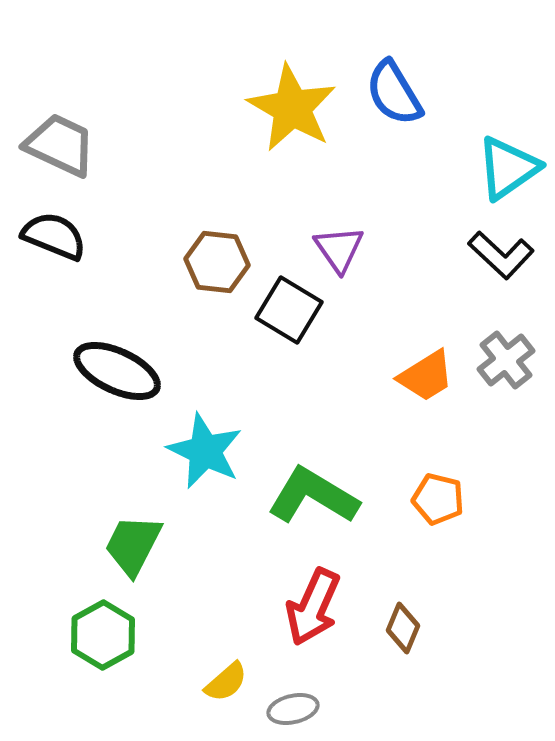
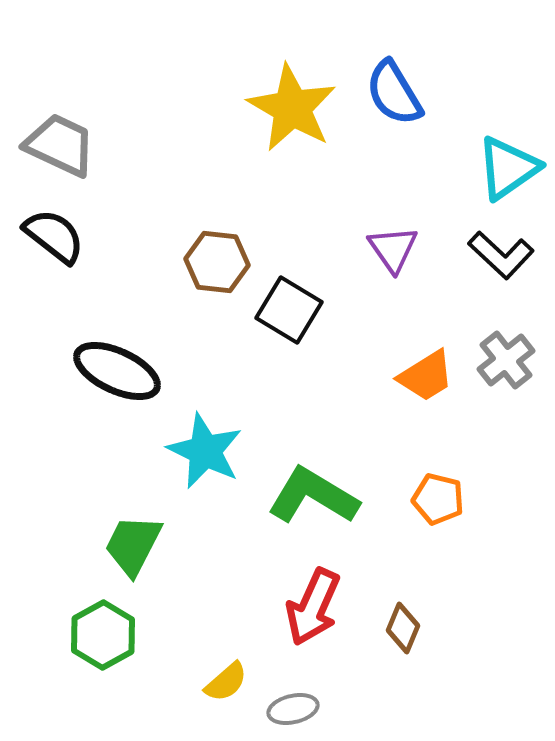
black semicircle: rotated 16 degrees clockwise
purple triangle: moved 54 px right
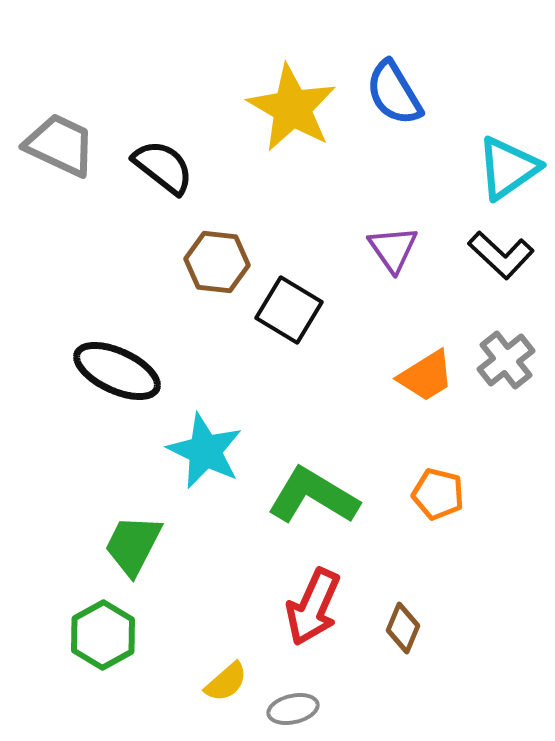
black semicircle: moved 109 px right, 69 px up
orange pentagon: moved 5 px up
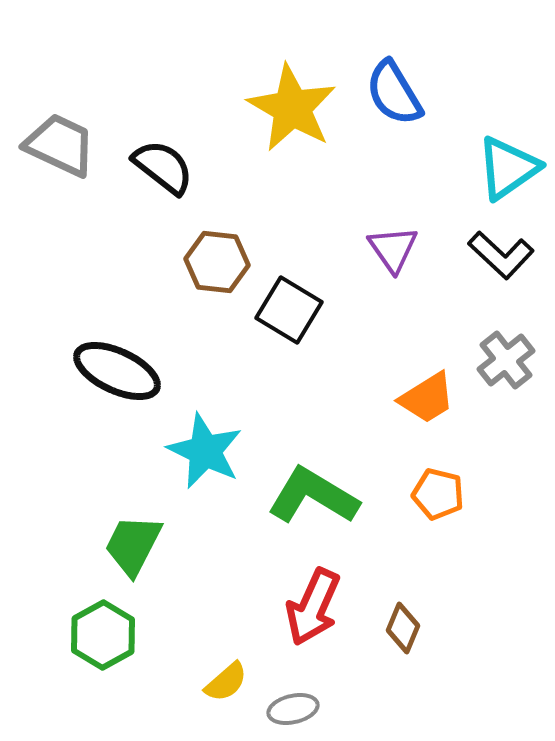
orange trapezoid: moved 1 px right, 22 px down
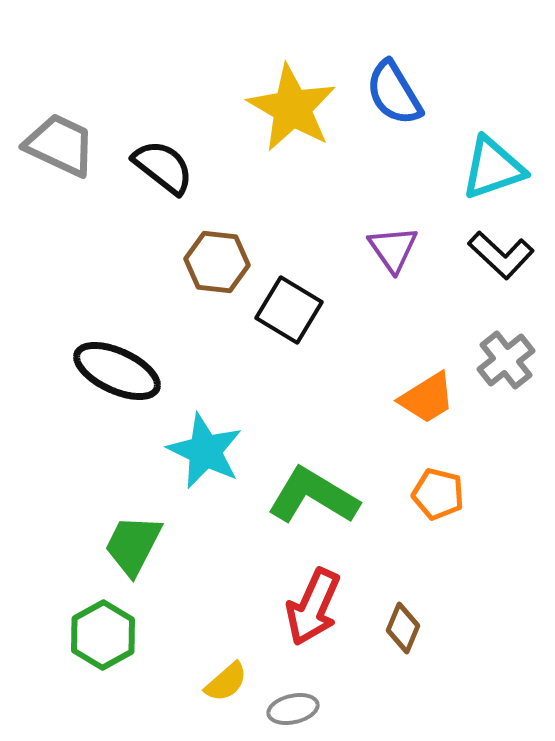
cyan triangle: moved 15 px left; rotated 16 degrees clockwise
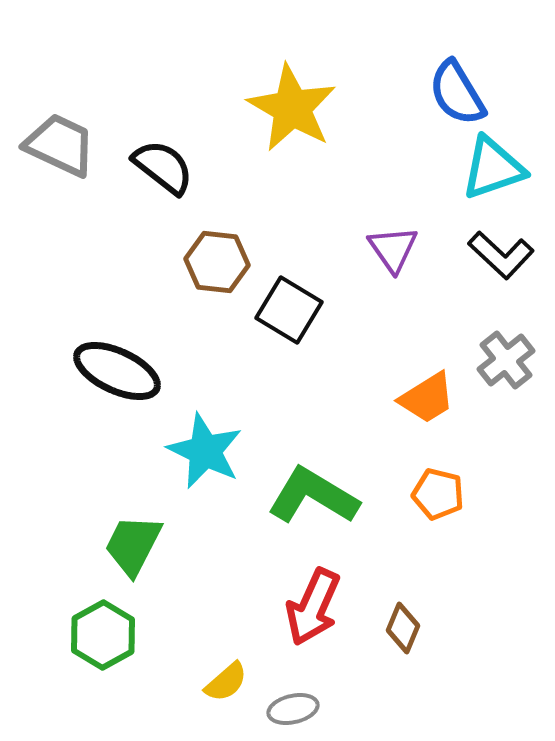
blue semicircle: moved 63 px right
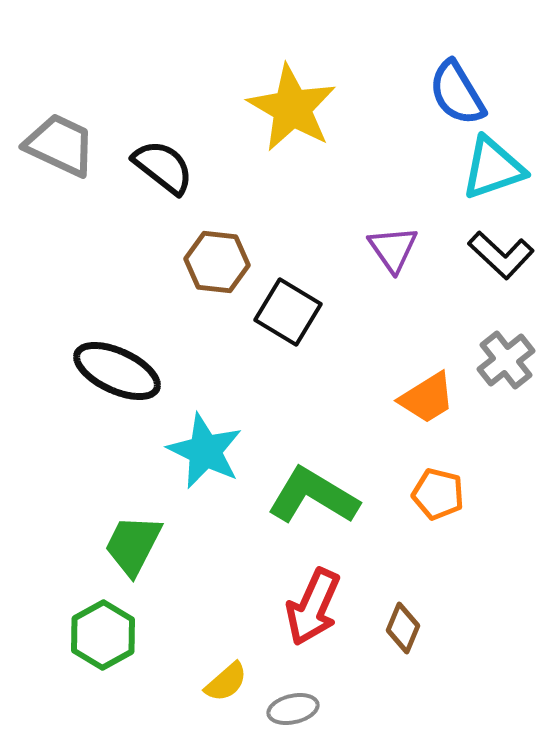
black square: moved 1 px left, 2 px down
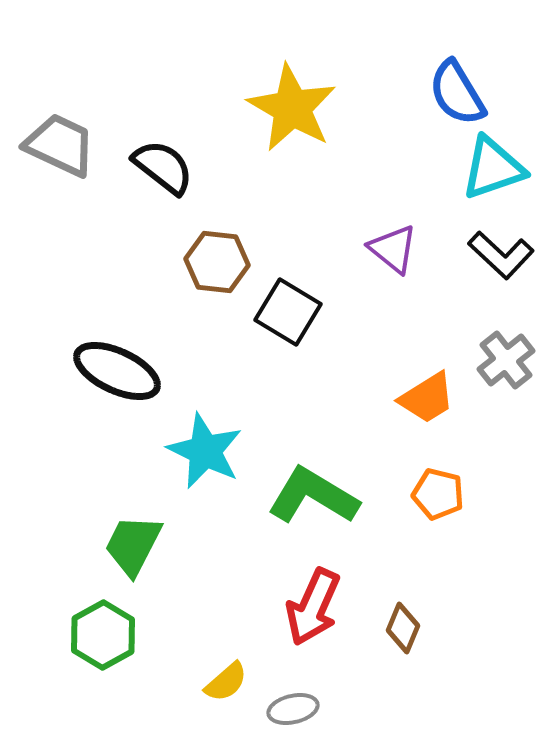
purple triangle: rotated 16 degrees counterclockwise
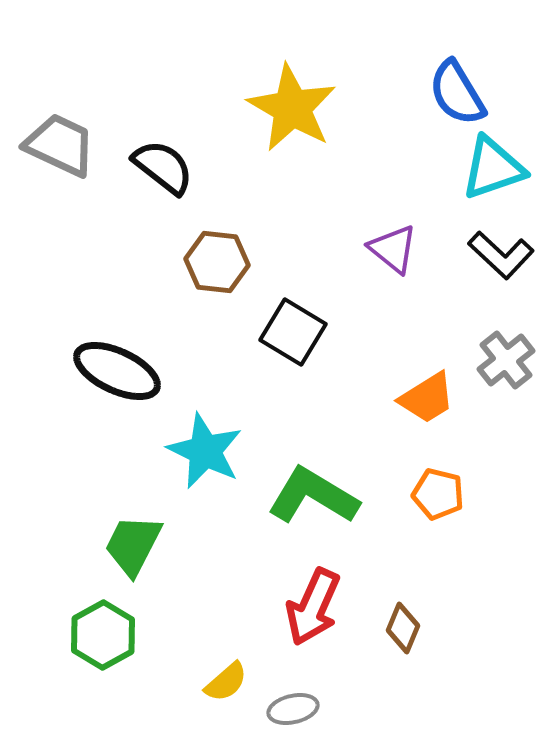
black square: moved 5 px right, 20 px down
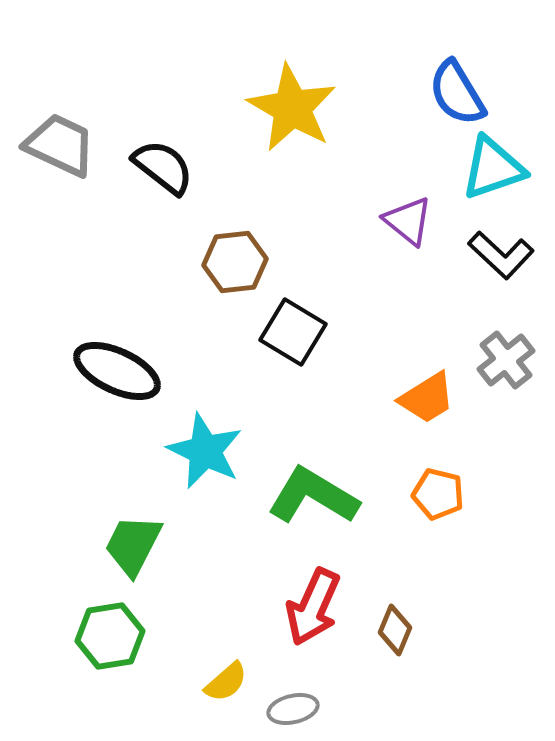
purple triangle: moved 15 px right, 28 px up
brown hexagon: moved 18 px right; rotated 12 degrees counterclockwise
brown diamond: moved 8 px left, 2 px down
green hexagon: moved 7 px right, 1 px down; rotated 20 degrees clockwise
